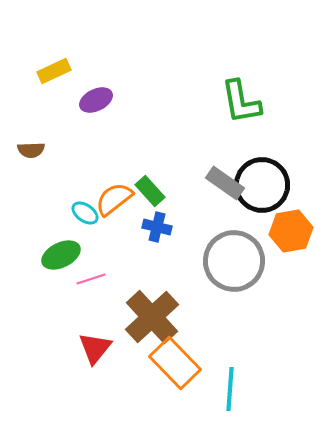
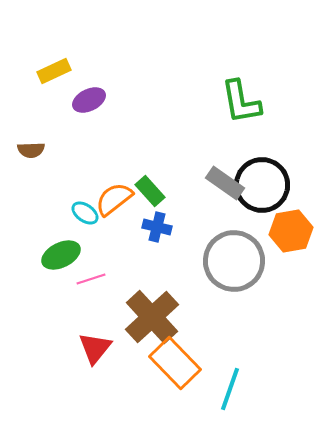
purple ellipse: moved 7 px left
cyan line: rotated 15 degrees clockwise
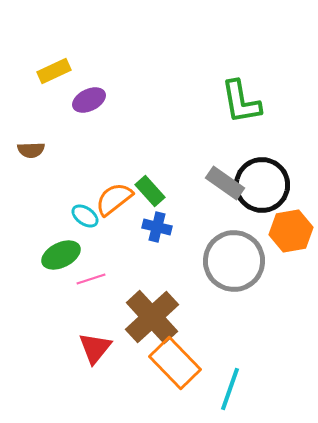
cyan ellipse: moved 3 px down
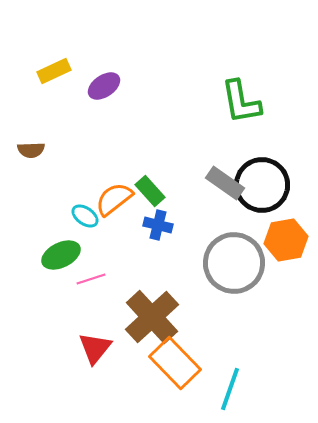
purple ellipse: moved 15 px right, 14 px up; rotated 8 degrees counterclockwise
blue cross: moved 1 px right, 2 px up
orange hexagon: moved 5 px left, 9 px down
gray circle: moved 2 px down
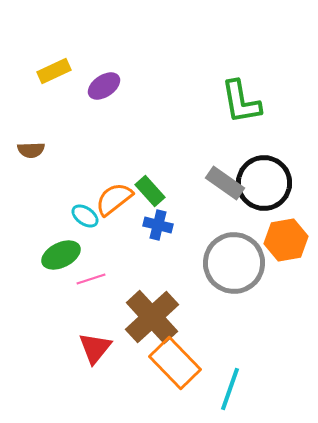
black circle: moved 2 px right, 2 px up
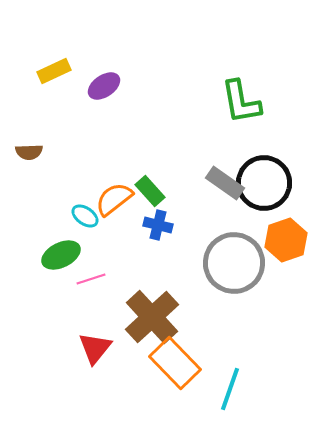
brown semicircle: moved 2 px left, 2 px down
orange hexagon: rotated 9 degrees counterclockwise
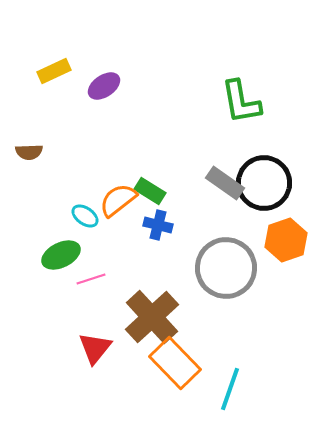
green rectangle: rotated 16 degrees counterclockwise
orange semicircle: moved 4 px right, 1 px down
gray circle: moved 8 px left, 5 px down
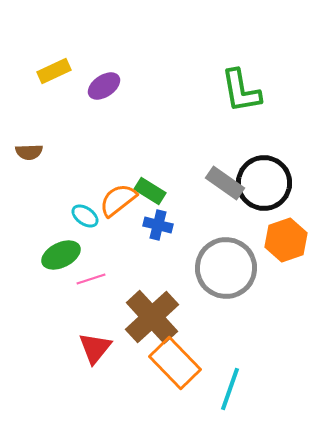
green L-shape: moved 11 px up
